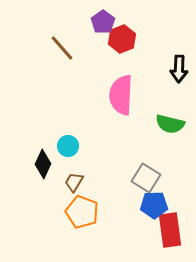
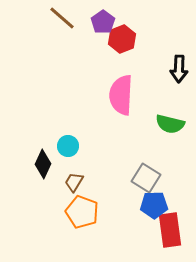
brown line: moved 30 px up; rotated 8 degrees counterclockwise
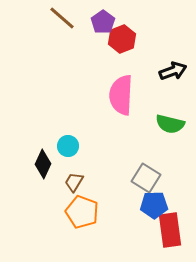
black arrow: moved 6 px left, 2 px down; rotated 112 degrees counterclockwise
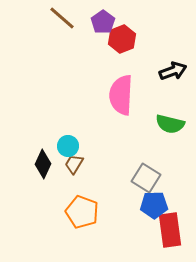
brown trapezoid: moved 18 px up
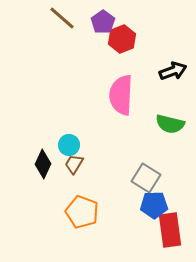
cyan circle: moved 1 px right, 1 px up
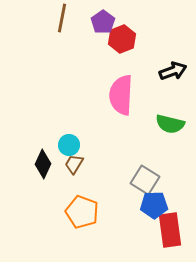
brown line: rotated 60 degrees clockwise
gray square: moved 1 px left, 2 px down
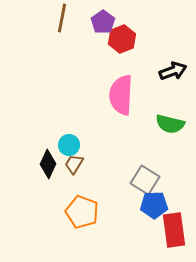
black diamond: moved 5 px right
red rectangle: moved 4 px right
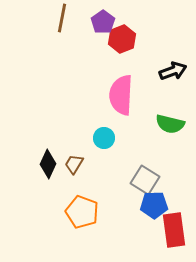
cyan circle: moved 35 px right, 7 px up
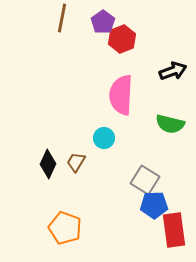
brown trapezoid: moved 2 px right, 2 px up
orange pentagon: moved 17 px left, 16 px down
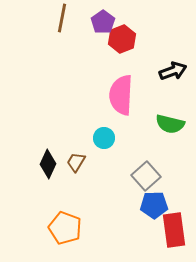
gray square: moved 1 px right, 4 px up; rotated 16 degrees clockwise
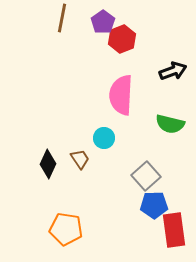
brown trapezoid: moved 4 px right, 3 px up; rotated 115 degrees clockwise
orange pentagon: moved 1 px right, 1 px down; rotated 12 degrees counterclockwise
